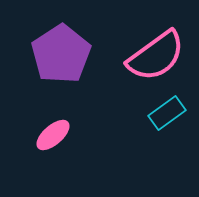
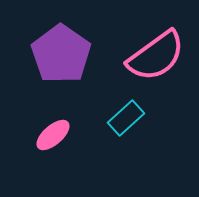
purple pentagon: rotated 4 degrees counterclockwise
cyan rectangle: moved 41 px left, 5 px down; rotated 6 degrees counterclockwise
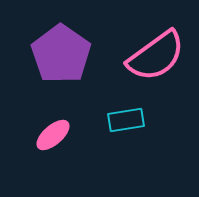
cyan rectangle: moved 2 px down; rotated 33 degrees clockwise
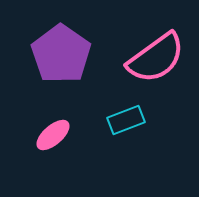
pink semicircle: moved 2 px down
cyan rectangle: rotated 12 degrees counterclockwise
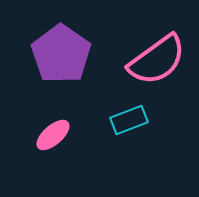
pink semicircle: moved 1 px right, 2 px down
cyan rectangle: moved 3 px right
